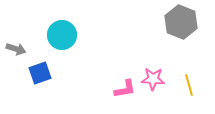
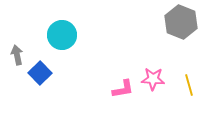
gray arrow: moved 1 px right, 6 px down; rotated 120 degrees counterclockwise
blue square: rotated 25 degrees counterclockwise
pink L-shape: moved 2 px left
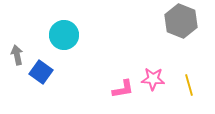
gray hexagon: moved 1 px up
cyan circle: moved 2 px right
blue square: moved 1 px right, 1 px up; rotated 10 degrees counterclockwise
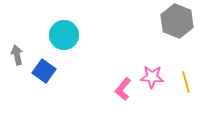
gray hexagon: moved 4 px left
blue square: moved 3 px right, 1 px up
pink star: moved 1 px left, 2 px up
yellow line: moved 3 px left, 3 px up
pink L-shape: rotated 140 degrees clockwise
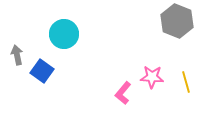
cyan circle: moved 1 px up
blue square: moved 2 px left
pink L-shape: moved 4 px down
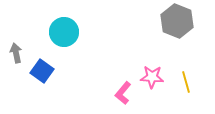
cyan circle: moved 2 px up
gray arrow: moved 1 px left, 2 px up
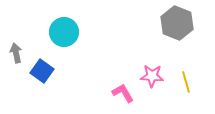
gray hexagon: moved 2 px down
pink star: moved 1 px up
pink L-shape: rotated 110 degrees clockwise
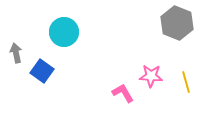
pink star: moved 1 px left
